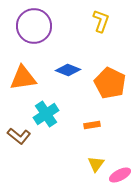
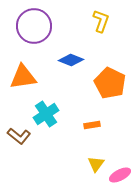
blue diamond: moved 3 px right, 10 px up
orange triangle: moved 1 px up
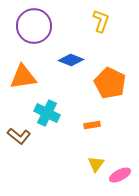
cyan cross: moved 1 px right, 1 px up; rotated 30 degrees counterclockwise
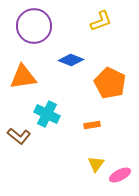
yellow L-shape: rotated 50 degrees clockwise
cyan cross: moved 1 px down
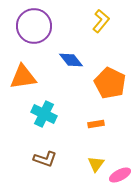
yellow L-shape: rotated 30 degrees counterclockwise
blue diamond: rotated 30 degrees clockwise
cyan cross: moved 3 px left
orange rectangle: moved 4 px right, 1 px up
brown L-shape: moved 26 px right, 23 px down; rotated 20 degrees counterclockwise
